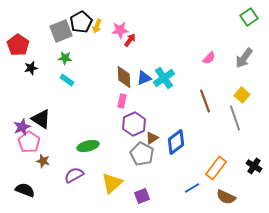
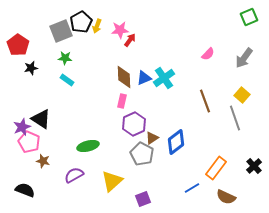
green square: rotated 12 degrees clockwise
pink semicircle: moved 1 px left, 4 px up
pink pentagon: rotated 10 degrees counterclockwise
black cross: rotated 14 degrees clockwise
yellow triangle: moved 2 px up
purple square: moved 1 px right, 3 px down
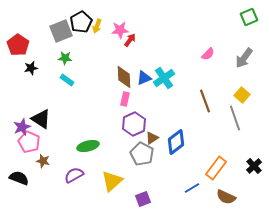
pink rectangle: moved 3 px right, 2 px up
black semicircle: moved 6 px left, 12 px up
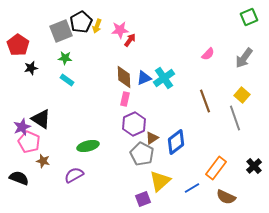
yellow triangle: moved 48 px right
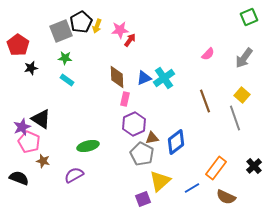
brown diamond: moved 7 px left
brown triangle: rotated 24 degrees clockwise
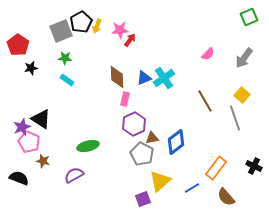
brown line: rotated 10 degrees counterclockwise
black cross: rotated 21 degrees counterclockwise
brown semicircle: rotated 24 degrees clockwise
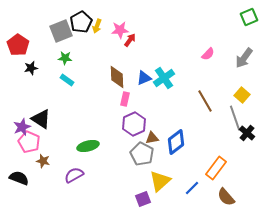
black cross: moved 7 px left, 33 px up; rotated 14 degrees clockwise
blue line: rotated 14 degrees counterclockwise
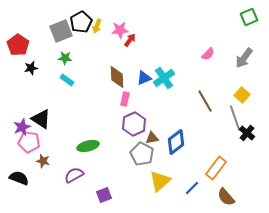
pink pentagon: rotated 15 degrees counterclockwise
purple square: moved 39 px left, 4 px up
